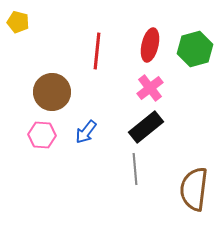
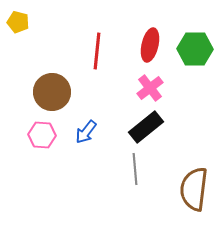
green hexagon: rotated 16 degrees clockwise
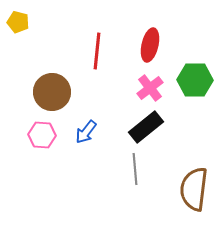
green hexagon: moved 31 px down
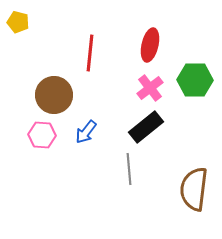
red line: moved 7 px left, 2 px down
brown circle: moved 2 px right, 3 px down
gray line: moved 6 px left
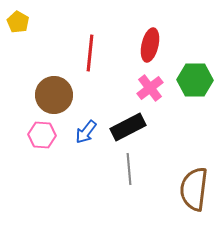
yellow pentagon: rotated 15 degrees clockwise
black rectangle: moved 18 px left; rotated 12 degrees clockwise
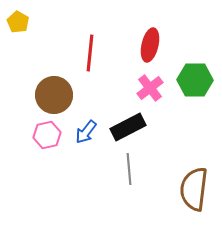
pink hexagon: moved 5 px right; rotated 16 degrees counterclockwise
